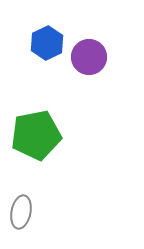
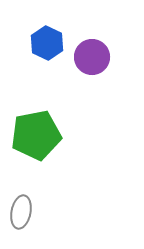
blue hexagon: rotated 8 degrees counterclockwise
purple circle: moved 3 px right
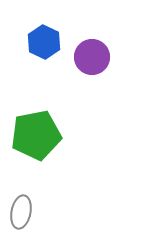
blue hexagon: moved 3 px left, 1 px up
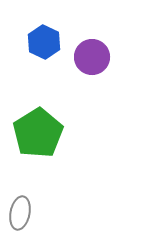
green pentagon: moved 2 px right, 2 px up; rotated 21 degrees counterclockwise
gray ellipse: moved 1 px left, 1 px down
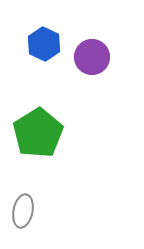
blue hexagon: moved 2 px down
gray ellipse: moved 3 px right, 2 px up
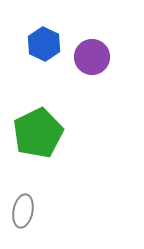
green pentagon: rotated 6 degrees clockwise
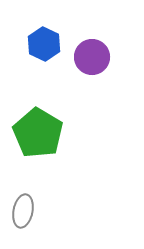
green pentagon: rotated 15 degrees counterclockwise
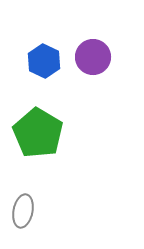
blue hexagon: moved 17 px down
purple circle: moved 1 px right
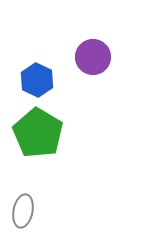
blue hexagon: moved 7 px left, 19 px down
